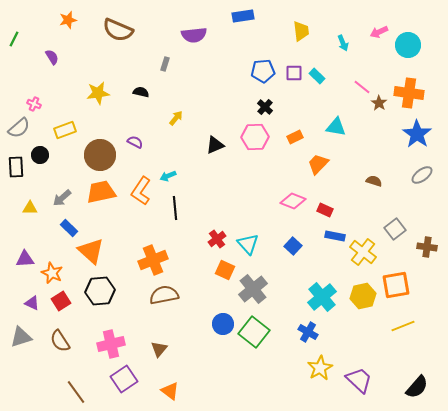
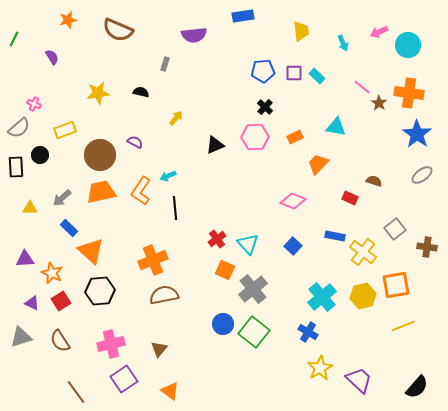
red rectangle at (325, 210): moved 25 px right, 12 px up
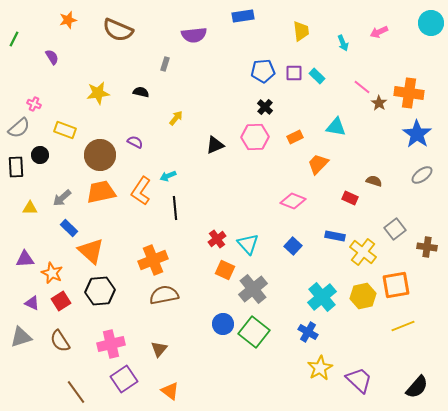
cyan circle at (408, 45): moved 23 px right, 22 px up
yellow rectangle at (65, 130): rotated 40 degrees clockwise
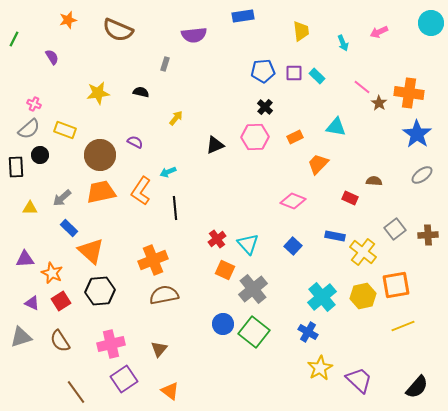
gray semicircle at (19, 128): moved 10 px right, 1 px down
cyan arrow at (168, 176): moved 4 px up
brown semicircle at (374, 181): rotated 14 degrees counterclockwise
brown cross at (427, 247): moved 1 px right, 12 px up; rotated 12 degrees counterclockwise
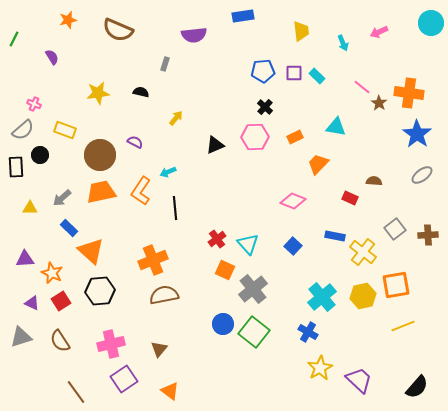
gray semicircle at (29, 129): moved 6 px left, 1 px down
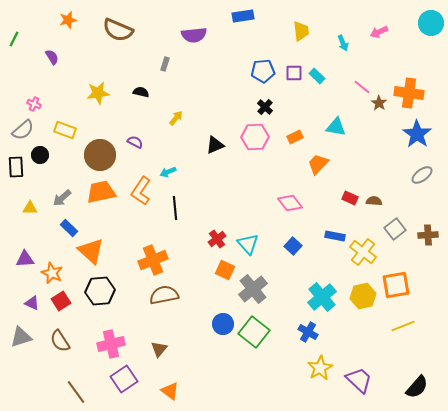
brown semicircle at (374, 181): moved 20 px down
pink diamond at (293, 201): moved 3 px left, 2 px down; rotated 30 degrees clockwise
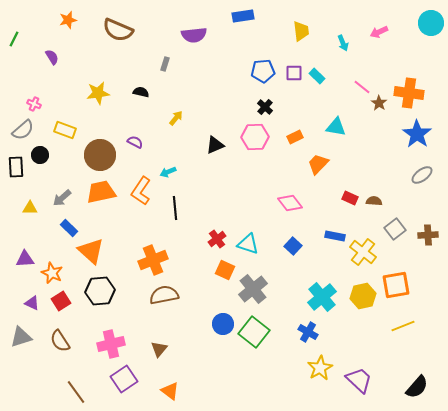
cyan triangle at (248, 244): rotated 30 degrees counterclockwise
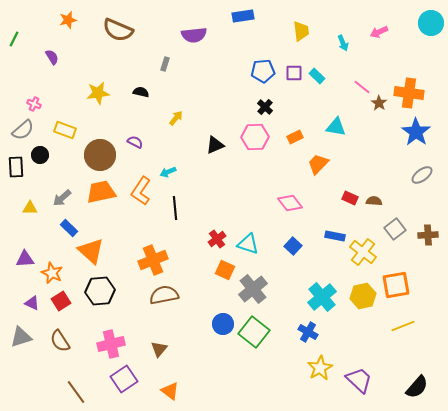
blue star at (417, 134): moved 1 px left, 2 px up
